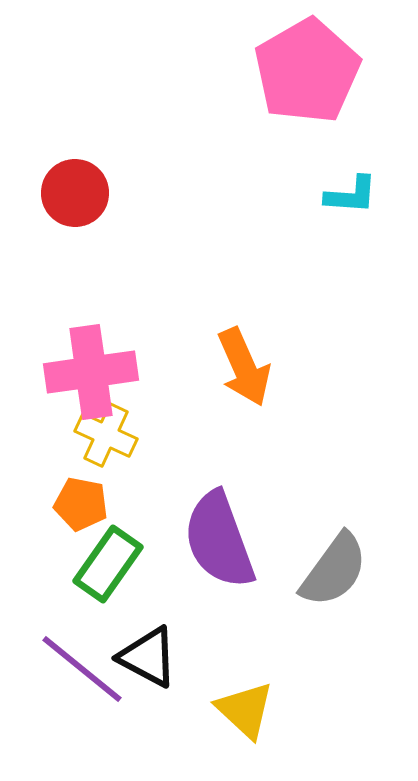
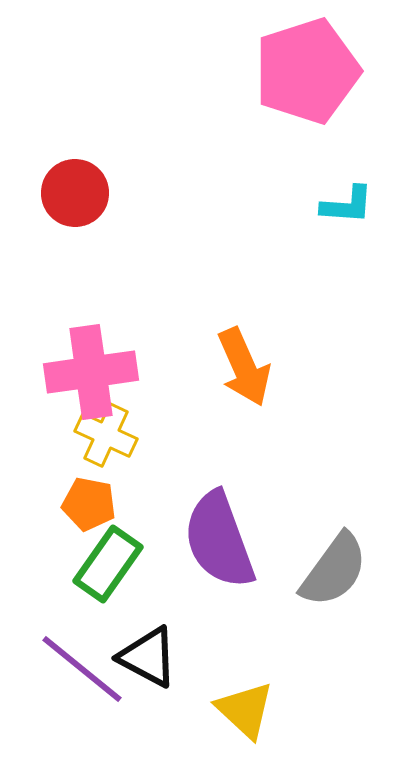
pink pentagon: rotated 12 degrees clockwise
cyan L-shape: moved 4 px left, 10 px down
orange pentagon: moved 8 px right
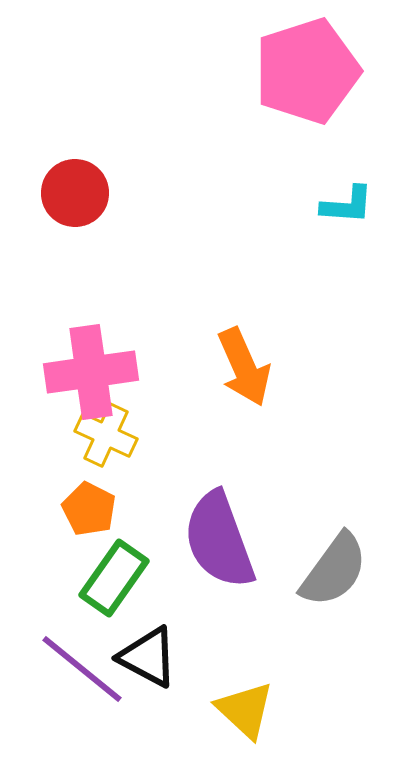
orange pentagon: moved 5 px down; rotated 16 degrees clockwise
green rectangle: moved 6 px right, 14 px down
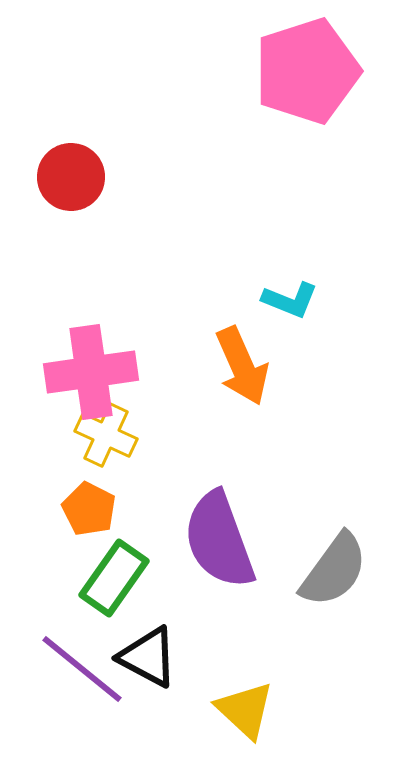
red circle: moved 4 px left, 16 px up
cyan L-shape: moved 57 px left, 95 px down; rotated 18 degrees clockwise
orange arrow: moved 2 px left, 1 px up
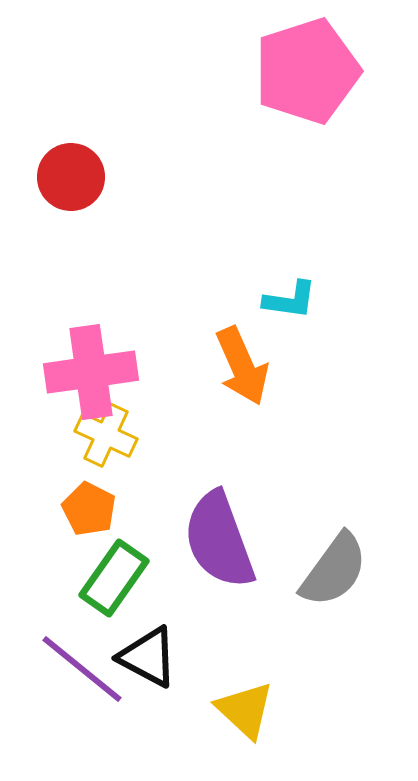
cyan L-shape: rotated 14 degrees counterclockwise
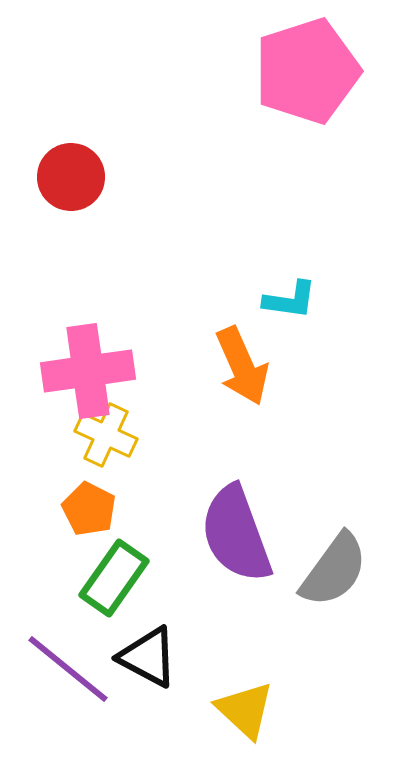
pink cross: moved 3 px left, 1 px up
purple semicircle: moved 17 px right, 6 px up
purple line: moved 14 px left
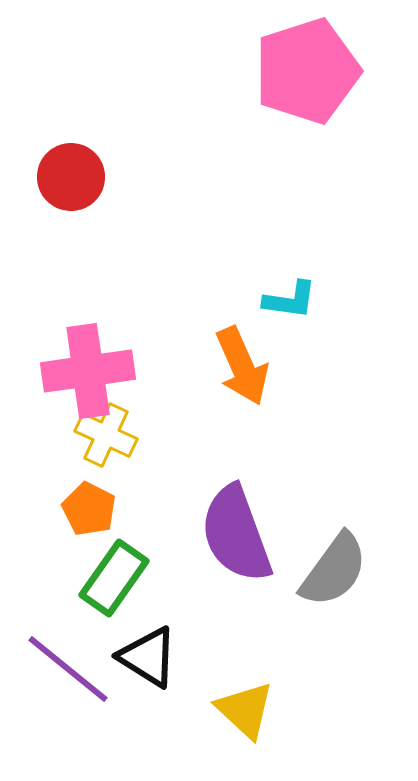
black triangle: rotated 4 degrees clockwise
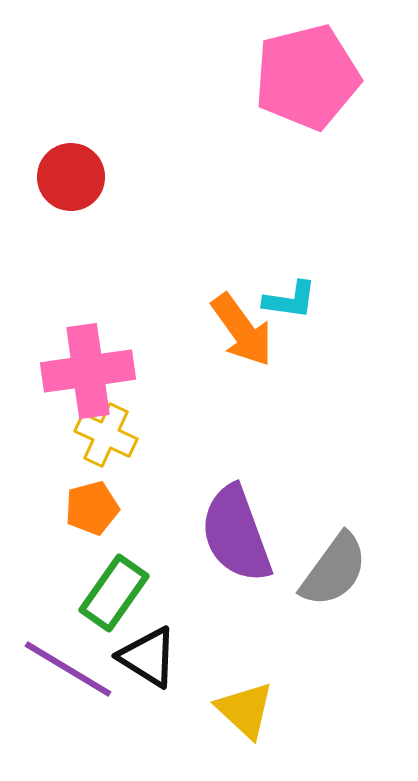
pink pentagon: moved 6 px down; rotated 4 degrees clockwise
orange arrow: moved 36 px up; rotated 12 degrees counterclockwise
orange pentagon: moved 3 px right, 1 px up; rotated 30 degrees clockwise
green rectangle: moved 15 px down
purple line: rotated 8 degrees counterclockwise
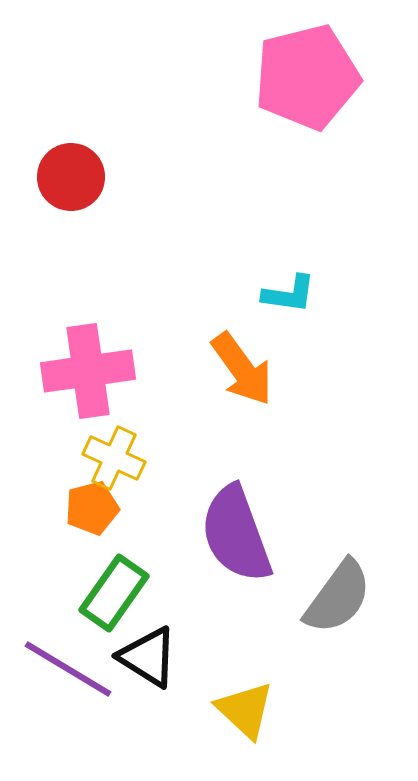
cyan L-shape: moved 1 px left, 6 px up
orange arrow: moved 39 px down
yellow cross: moved 8 px right, 23 px down
gray semicircle: moved 4 px right, 27 px down
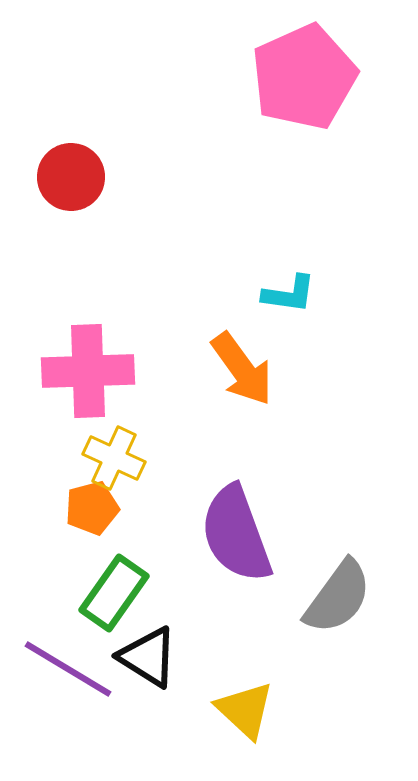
pink pentagon: moved 3 px left; rotated 10 degrees counterclockwise
pink cross: rotated 6 degrees clockwise
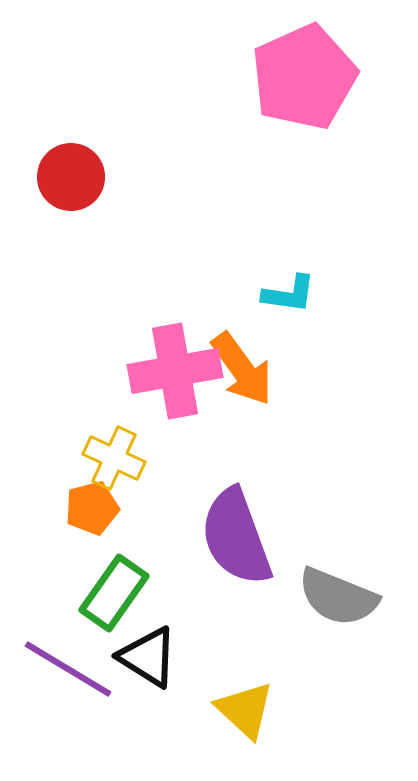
pink cross: moved 87 px right; rotated 8 degrees counterclockwise
purple semicircle: moved 3 px down
gray semicircle: rotated 76 degrees clockwise
